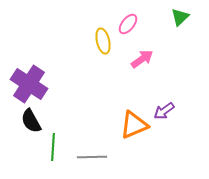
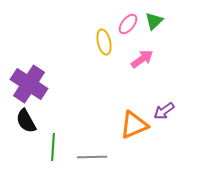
green triangle: moved 26 px left, 4 px down
yellow ellipse: moved 1 px right, 1 px down
black semicircle: moved 5 px left
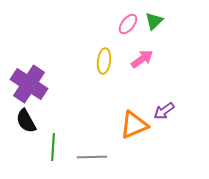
yellow ellipse: moved 19 px down; rotated 20 degrees clockwise
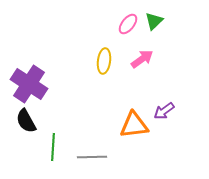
orange triangle: rotated 16 degrees clockwise
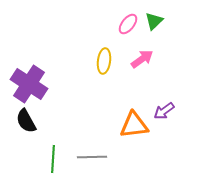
green line: moved 12 px down
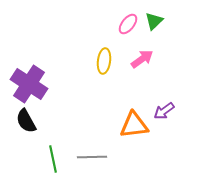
green line: rotated 16 degrees counterclockwise
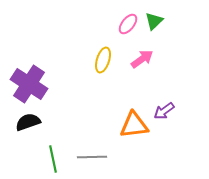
yellow ellipse: moved 1 px left, 1 px up; rotated 10 degrees clockwise
black semicircle: moved 2 px right, 1 px down; rotated 100 degrees clockwise
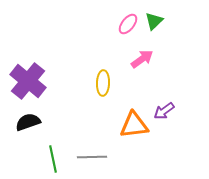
yellow ellipse: moved 23 px down; rotated 15 degrees counterclockwise
purple cross: moved 1 px left, 3 px up; rotated 6 degrees clockwise
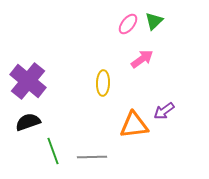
green line: moved 8 px up; rotated 8 degrees counterclockwise
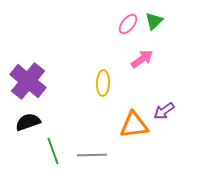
gray line: moved 2 px up
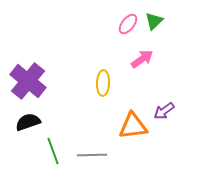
orange triangle: moved 1 px left, 1 px down
